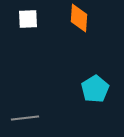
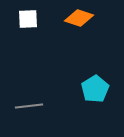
orange diamond: rotated 76 degrees counterclockwise
gray line: moved 4 px right, 12 px up
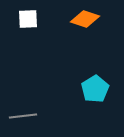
orange diamond: moved 6 px right, 1 px down
gray line: moved 6 px left, 10 px down
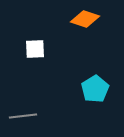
white square: moved 7 px right, 30 px down
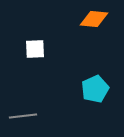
orange diamond: moved 9 px right; rotated 12 degrees counterclockwise
cyan pentagon: rotated 8 degrees clockwise
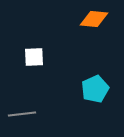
white square: moved 1 px left, 8 px down
gray line: moved 1 px left, 2 px up
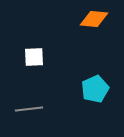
gray line: moved 7 px right, 5 px up
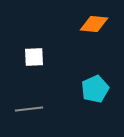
orange diamond: moved 5 px down
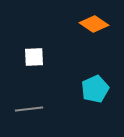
orange diamond: rotated 28 degrees clockwise
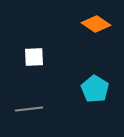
orange diamond: moved 2 px right
cyan pentagon: rotated 16 degrees counterclockwise
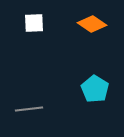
orange diamond: moved 4 px left
white square: moved 34 px up
